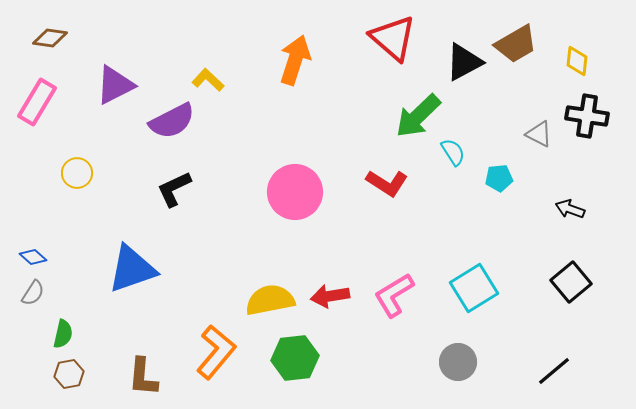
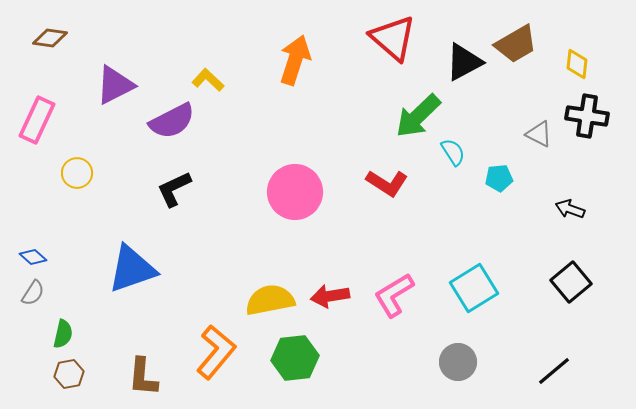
yellow diamond: moved 3 px down
pink rectangle: moved 18 px down; rotated 6 degrees counterclockwise
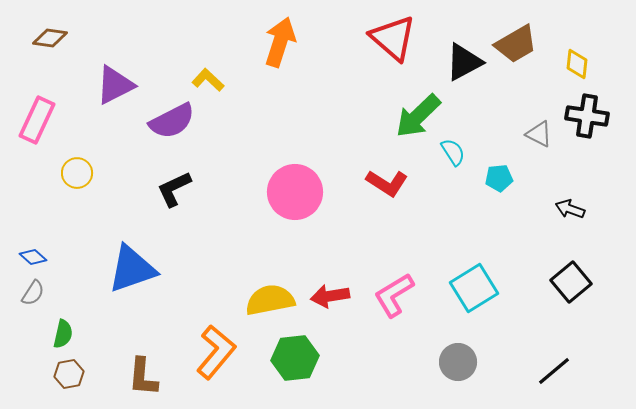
orange arrow: moved 15 px left, 18 px up
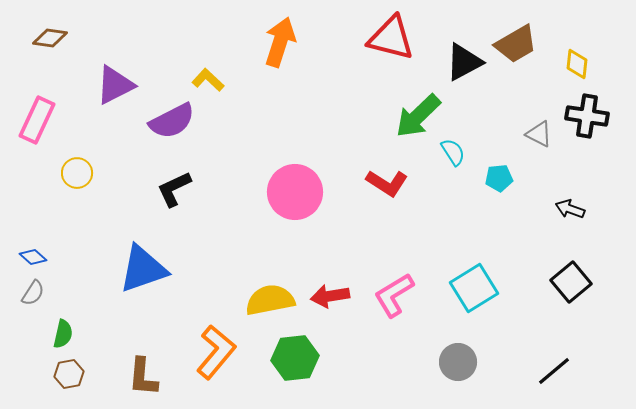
red triangle: moved 2 px left; rotated 27 degrees counterclockwise
blue triangle: moved 11 px right
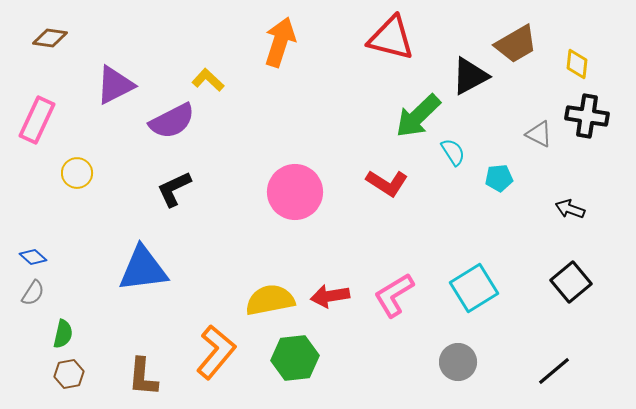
black triangle: moved 6 px right, 14 px down
blue triangle: rotated 12 degrees clockwise
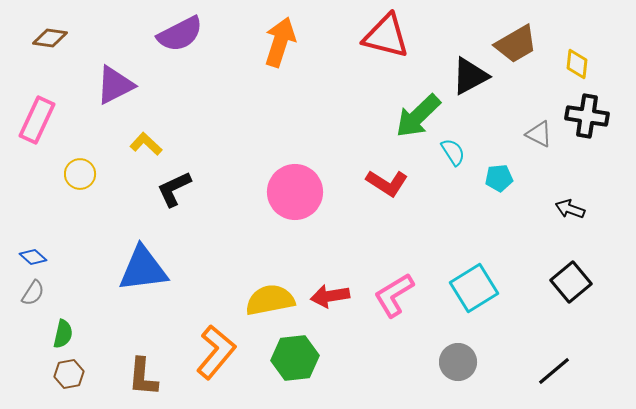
red triangle: moved 5 px left, 2 px up
yellow L-shape: moved 62 px left, 64 px down
purple semicircle: moved 8 px right, 87 px up
yellow circle: moved 3 px right, 1 px down
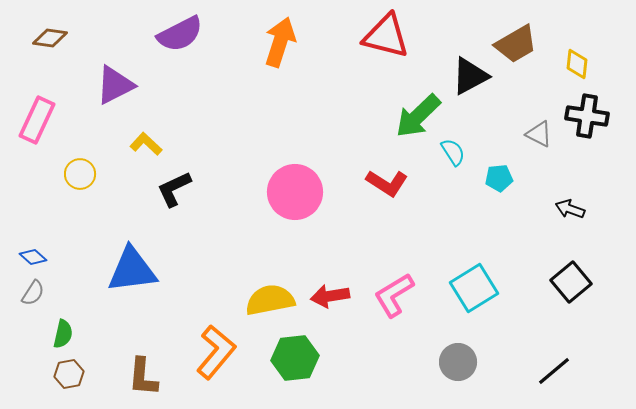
blue triangle: moved 11 px left, 1 px down
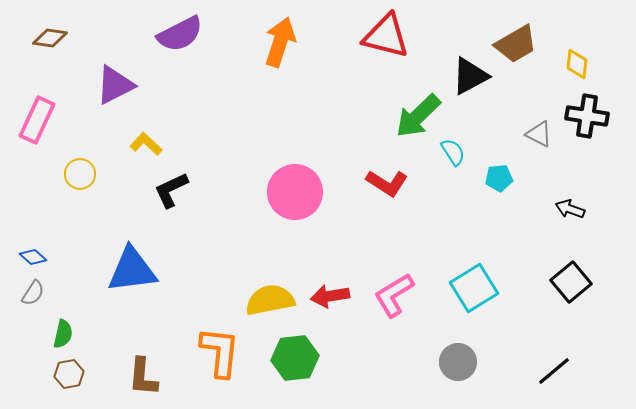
black L-shape: moved 3 px left, 1 px down
orange L-shape: moved 4 px right; rotated 34 degrees counterclockwise
